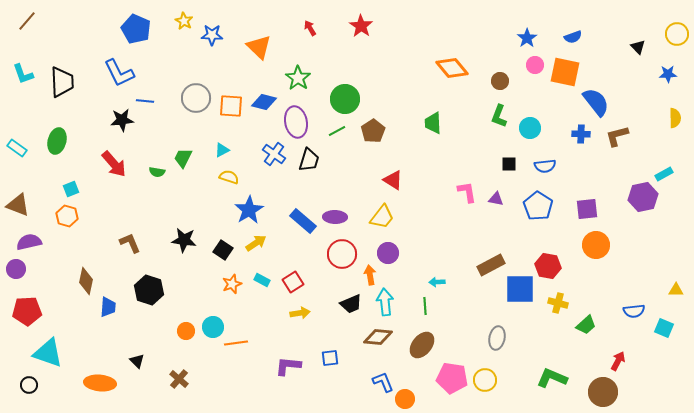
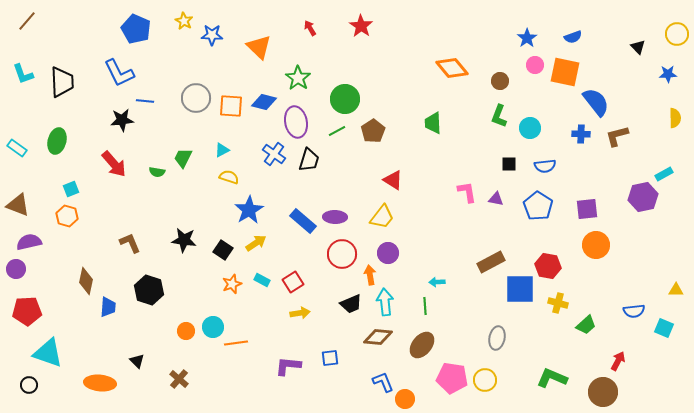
brown rectangle at (491, 265): moved 3 px up
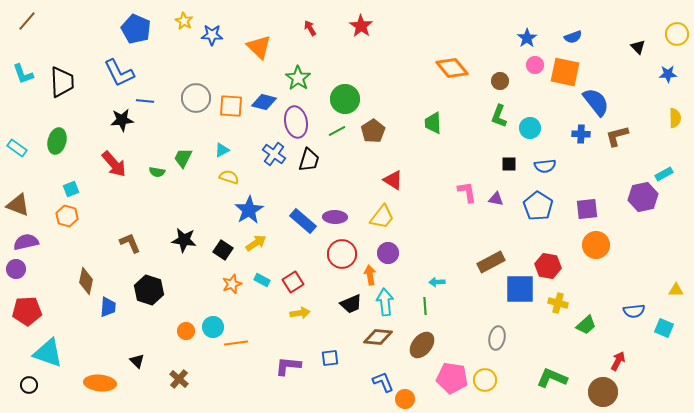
purple semicircle at (29, 242): moved 3 px left
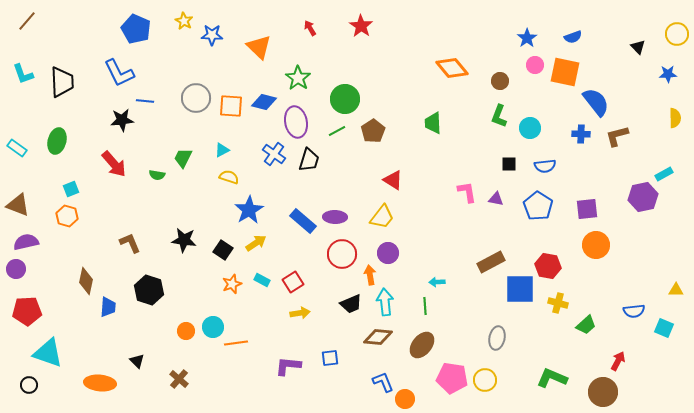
green semicircle at (157, 172): moved 3 px down
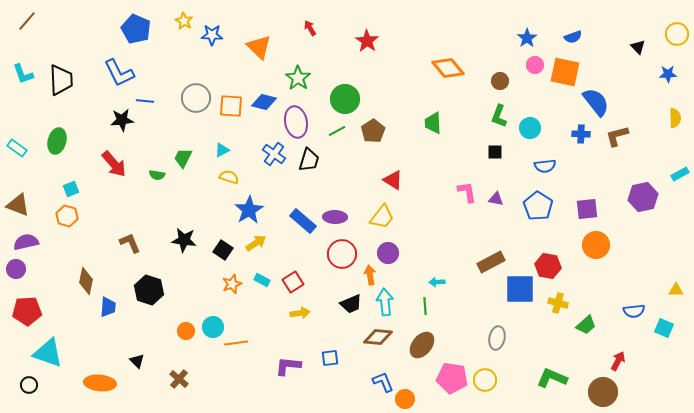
red star at (361, 26): moved 6 px right, 15 px down
orange diamond at (452, 68): moved 4 px left
black trapezoid at (62, 82): moved 1 px left, 2 px up
black square at (509, 164): moved 14 px left, 12 px up
cyan rectangle at (664, 174): moved 16 px right
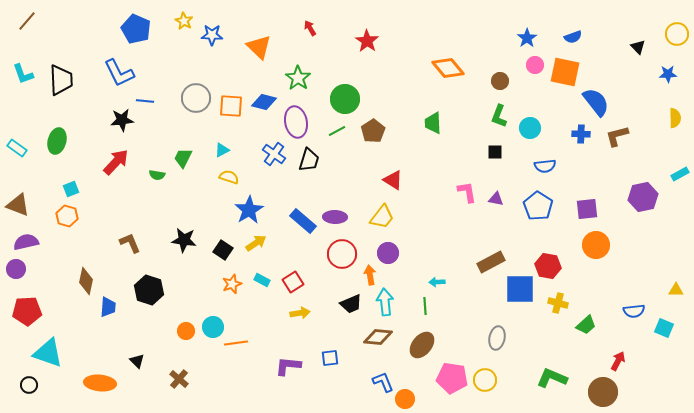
red arrow at (114, 164): moved 2 px right, 2 px up; rotated 96 degrees counterclockwise
